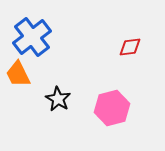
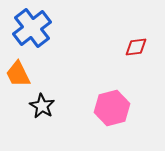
blue cross: moved 9 px up
red diamond: moved 6 px right
black star: moved 16 px left, 7 px down
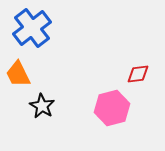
red diamond: moved 2 px right, 27 px down
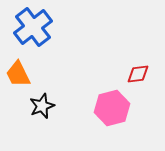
blue cross: moved 1 px right, 1 px up
black star: rotated 20 degrees clockwise
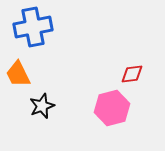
blue cross: rotated 27 degrees clockwise
red diamond: moved 6 px left
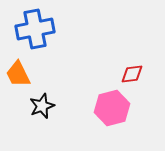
blue cross: moved 2 px right, 2 px down
